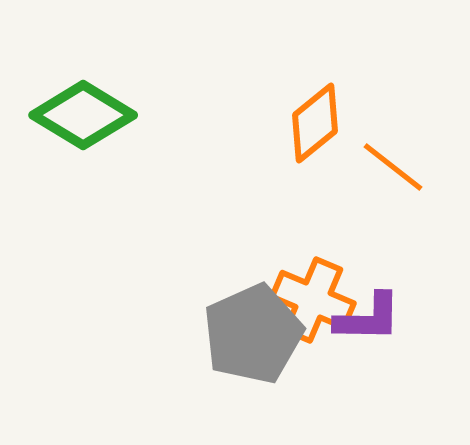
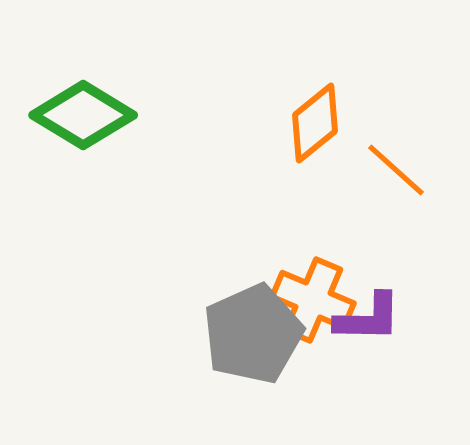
orange line: moved 3 px right, 3 px down; rotated 4 degrees clockwise
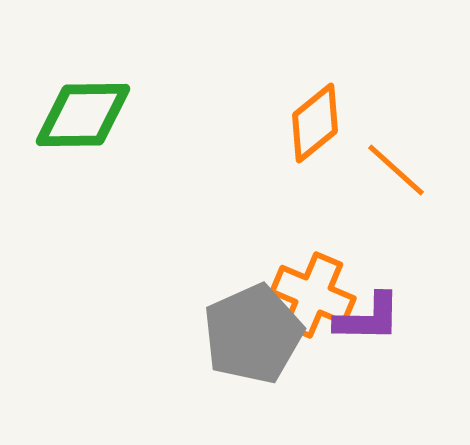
green diamond: rotated 32 degrees counterclockwise
orange cross: moved 5 px up
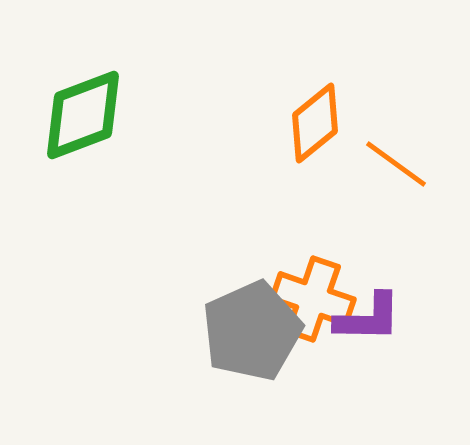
green diamond: rotated 20 degrees counterclockwise
orange line: moved 6 px up; rotated 6 degrees counterclockwise
orange cross: moved 4 px down; rotated 4 degrees counterclockwise
gray pentagon: moved 1 px left, 3 px up
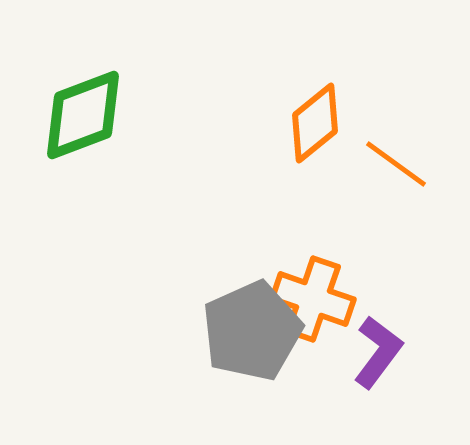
purple L-shape: moved 10 px right, 34 px down; rotated 54 degrees counterclockwise
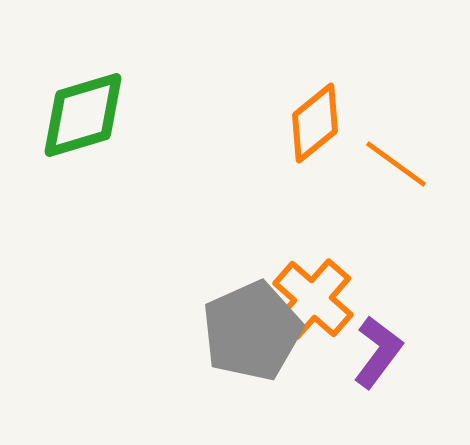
green diamond: rotated 4 degrees clockwise
orange cross: rotated 22 degrees clockwise
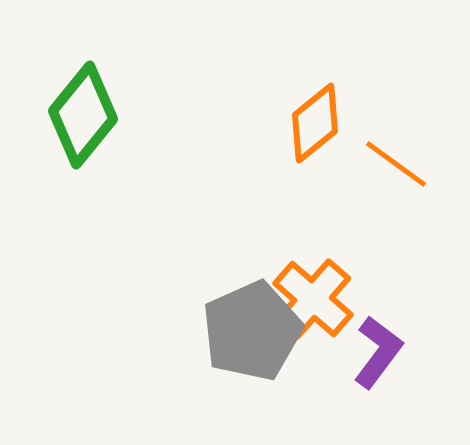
green diamond: rotated 34 degrees counterclockwise
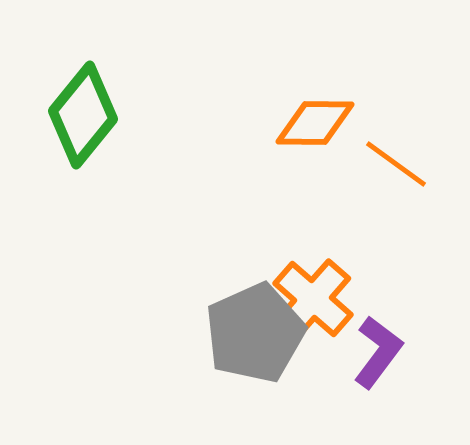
orange diamond: rotated 40 degrees clockwise
gray pentagon: moved 3 px right, 2 px down
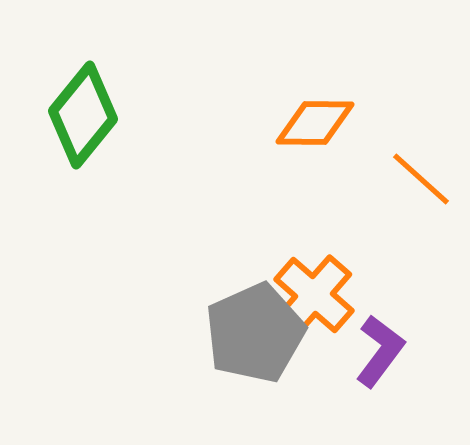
orange line: moved 25 px right, 15 px down; rotated 6 degrees clockwise
orange cross: moved 1 px right, 4 px up
purple L-shape: moved 2 px right, 1 px up
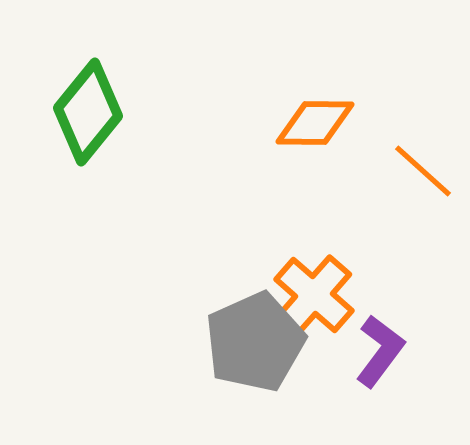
green diamond: moved 5 px right, 3 px up
orange line: moved 2 px right, 8 px up
gray pentagon: moved 9 px down
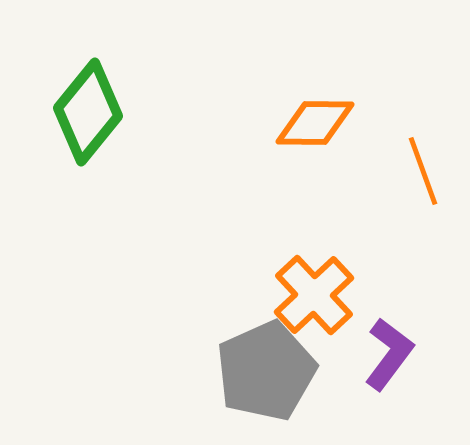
orange line: rotated 28 degrees clockwise
orange cross: rotated 6 degrees clockwise
gray pentagon: moved 11 px right, 29 px down
purple L-shape: moved 9 px right, 3 px down
